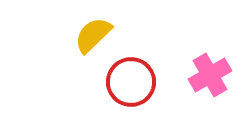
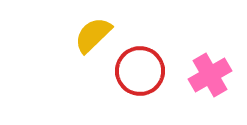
red circle: moved 9 px right, 11 px up
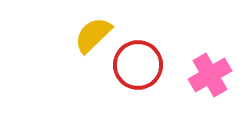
red circle: moved 2 px left, 6 px up
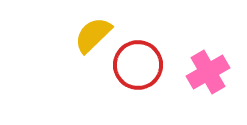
pink cross: moved 2 px left, 3 px up
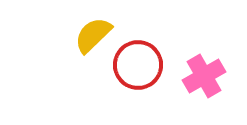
pink cross: moved 4 px left, 4 px down
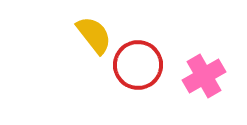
yellow semicircle: moved 1 px right; rotated 96 degrees clockwise
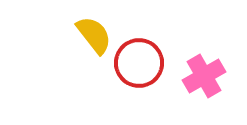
red circle: moved 1 px right, 2 px up
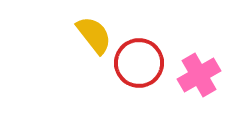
pink cross: moved 5 px left, 1 px up
